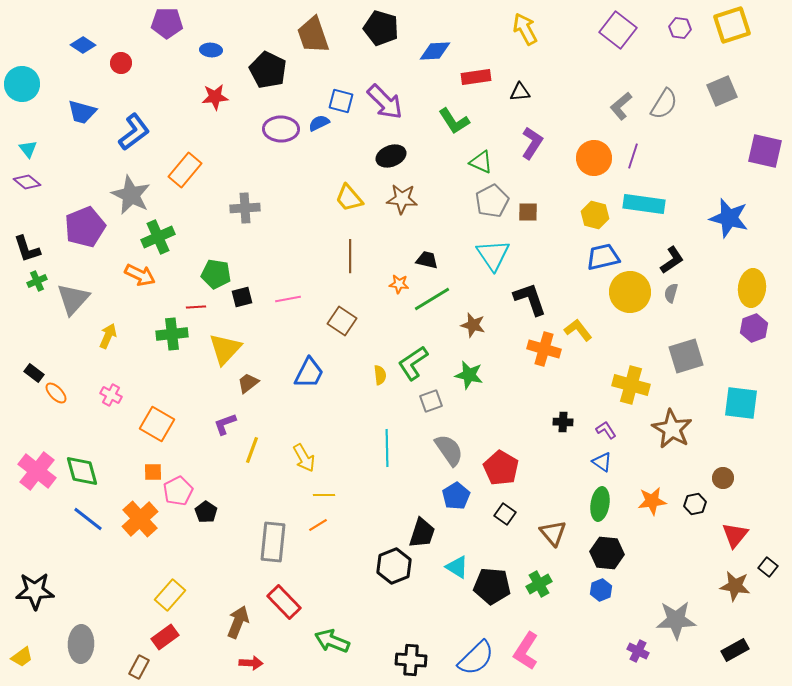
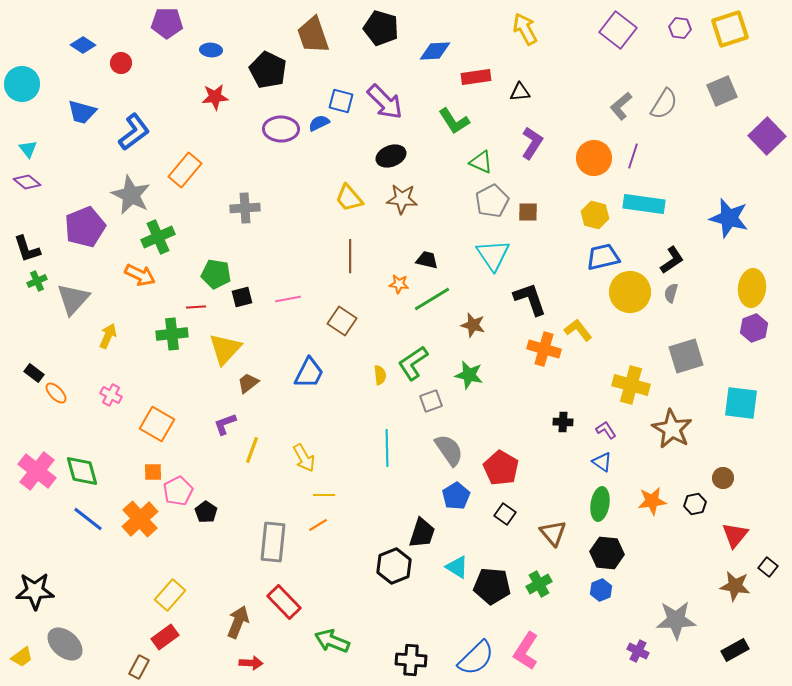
yellow square at (732, 25): moved 2 px left, 4 px down
purple square at (765, 151): moved 2 px right, 15 px up; rotated 33 degrees clockwise
gray ellipse at (81, 644): moved 16 px left; rotated 51 degrees counterclockwise
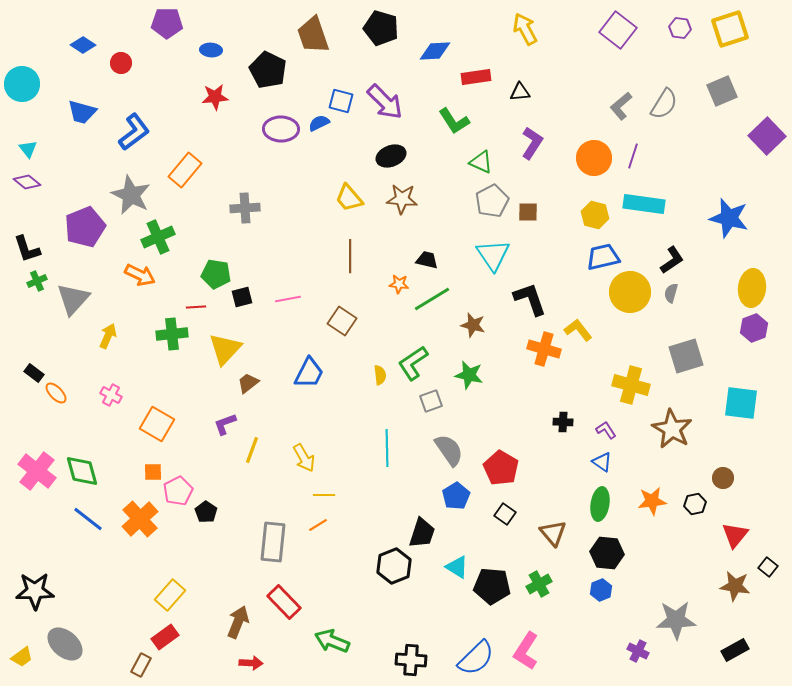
brown rectangle at (139, 667): moved 2 px right, 2 px up
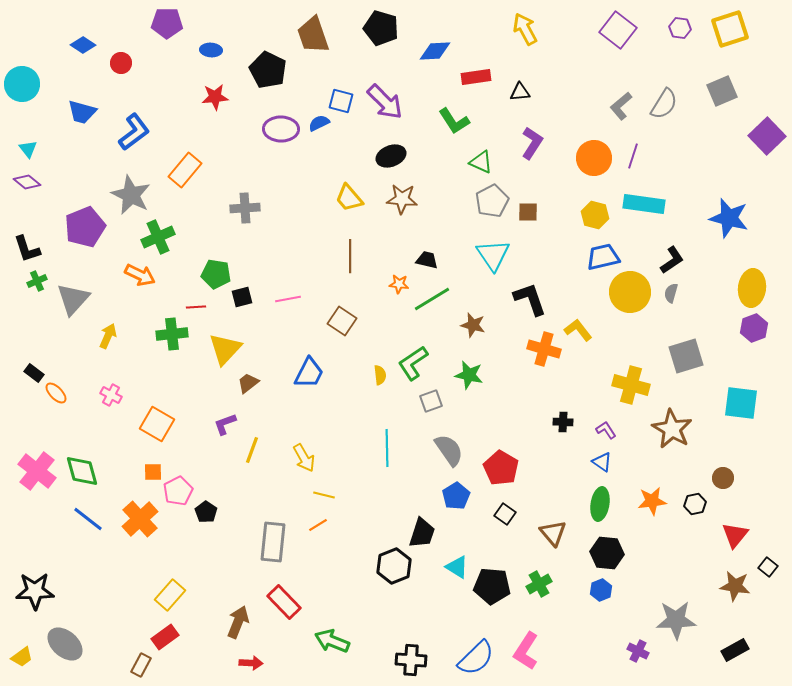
yellow line at (324, 495): rotated 15 degrees clockwise
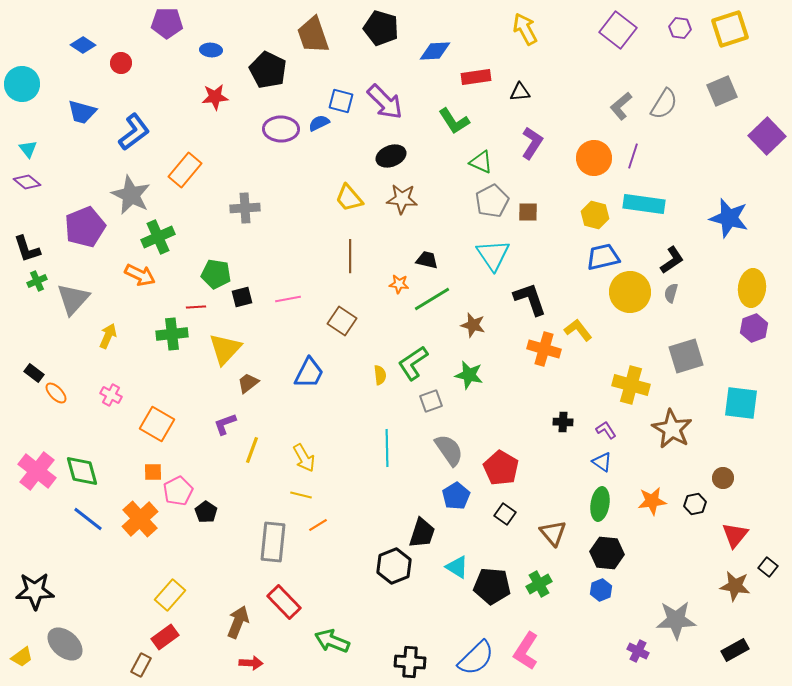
yellow line at (324, 495): moved 23 px left
black cross at (411, 660): moved 1 px left, 2 px down
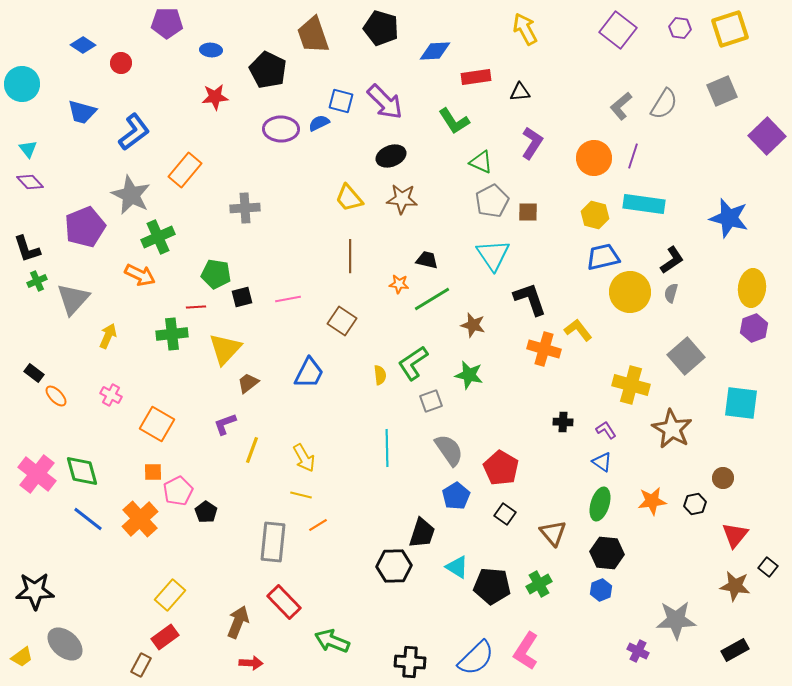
purple diamond at (27, 182): moved 3 px right; rotated 8 degrees clockwise
gray square at (686, 356): rotated 24 degrees counterclockwise
orange ellipse at (56, 393): moved 3 px down
pink cross at (37, 471): moved 3 px down
green ellipse at (600, 504): rotated 8 degrees clockwise
black hexagon at (394, 566): rotated 20 degrees clockwise
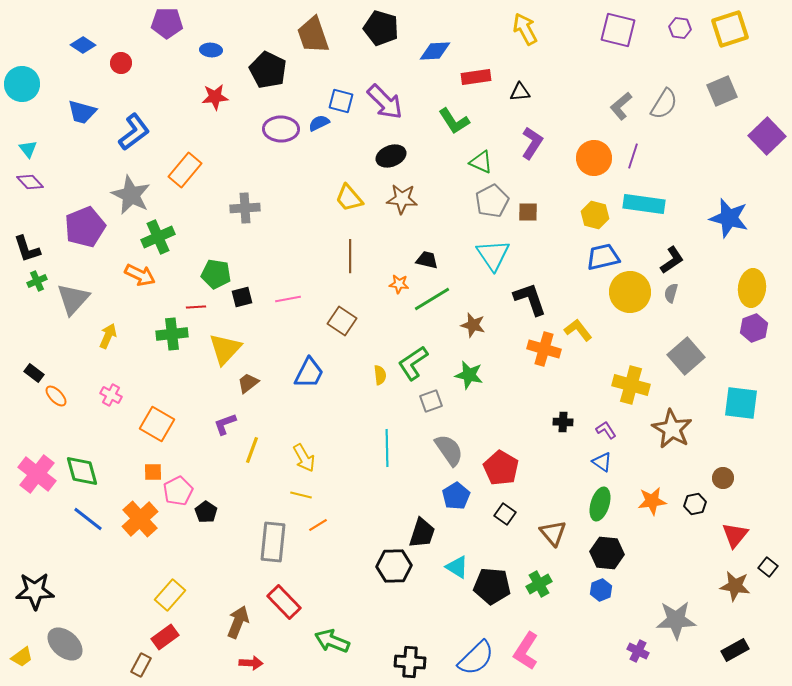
purple square at (618, 30): rotated 24 degrees counterclockwise
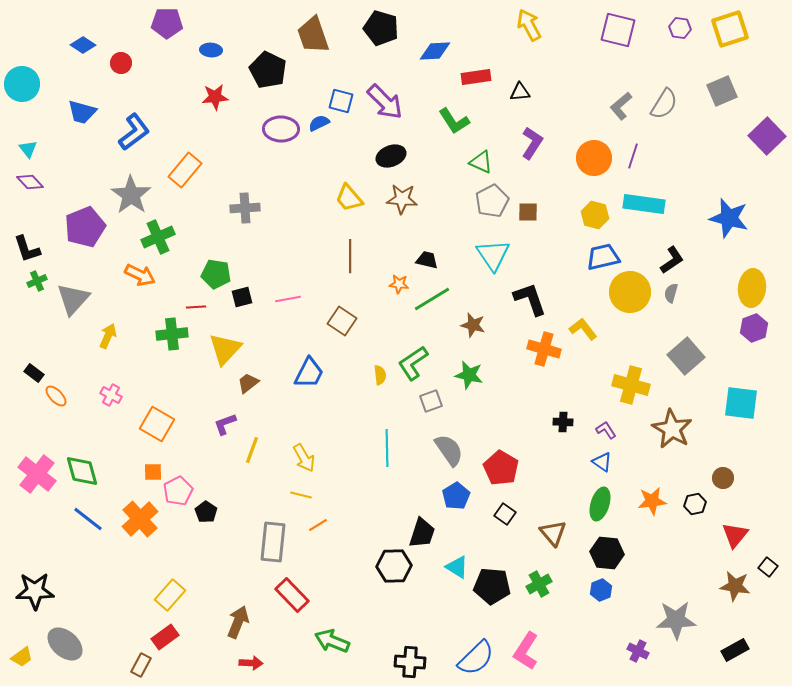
yellow arrow at (525, 29): moved 4 px right, 4 px up
gray star at (131, 195): rotated 9 degrees clockwise
yellow L-shape at (578, 330): moved 5 px right, 1 px up
red rectangle at (284, 602): moved 8 px right, 7 px up
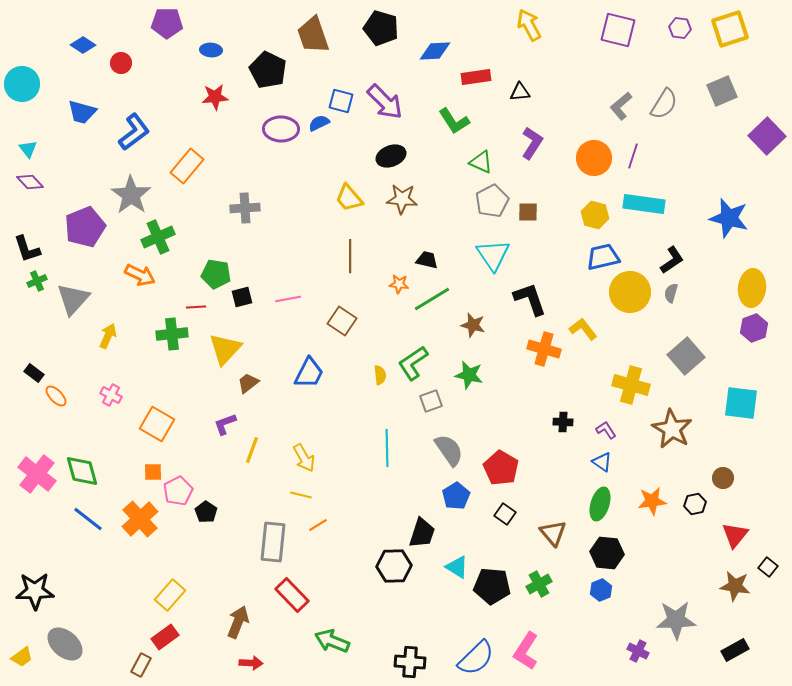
orange rectangle at (185, 170): moved 2 px right, 4 px up
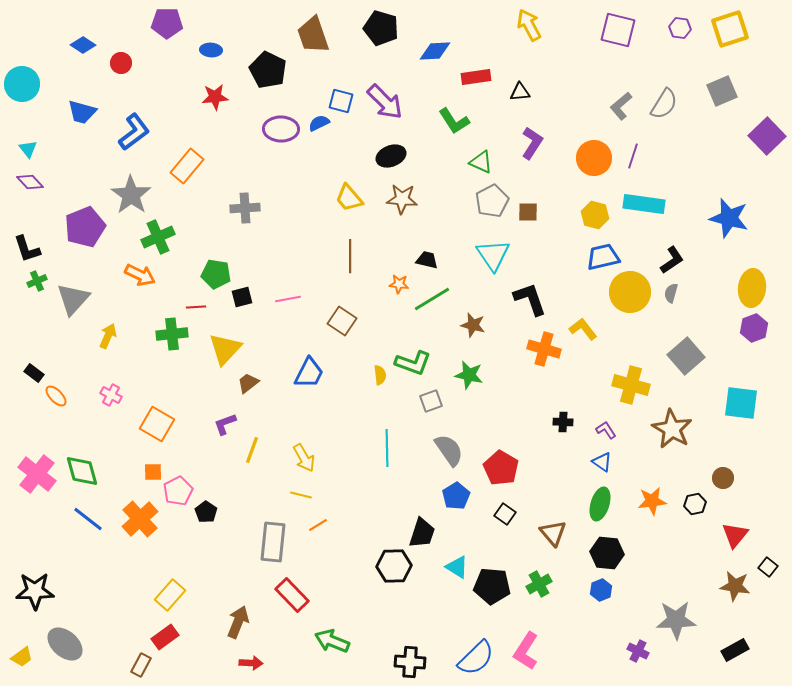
green L-shape at (413, 363): rotated 126 degrees counterclockwise
